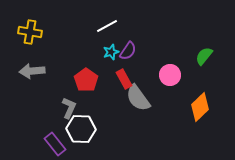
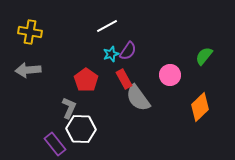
cyan star: moved 2 px down
gray arrow: moved 4 px left, 1 px up
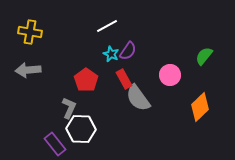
cyan star: rotated 28 degrees counterclockwise
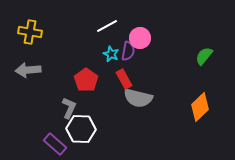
purple semicircle: rotated 24 degrees counterclockwise
pink circle: moved 30 px left, 37 px up
gray semicircle: rotated 40 degrees counterclockwise
purple rectangle: rotated 10 degrees counterclockwise
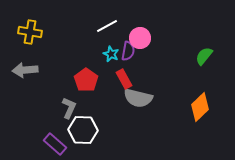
gray arrow: moved 3 px left
white hexagon: moved 2 px right, 1 px down
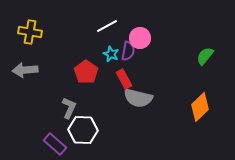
green semicircle: moved 1 px right
red pentagon: moved 8 px up
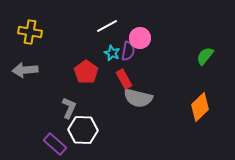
cyan star: moved 1 px right, 1 px up
